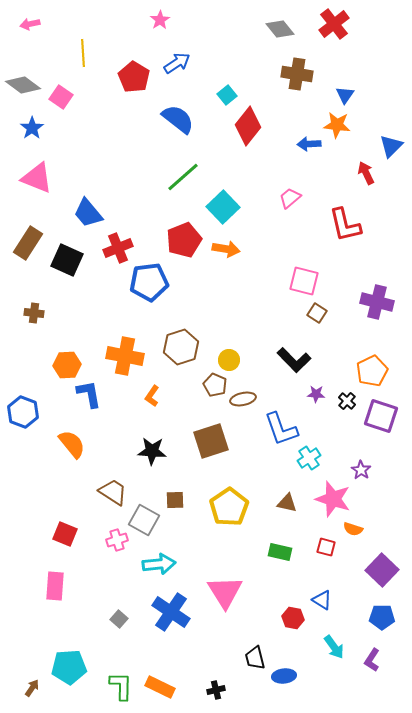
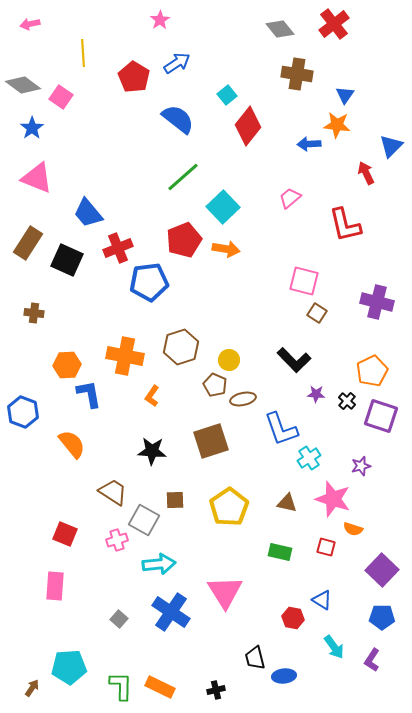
purple star at (361, 470): moved 4 px up; rotated 24 degrees clockwise
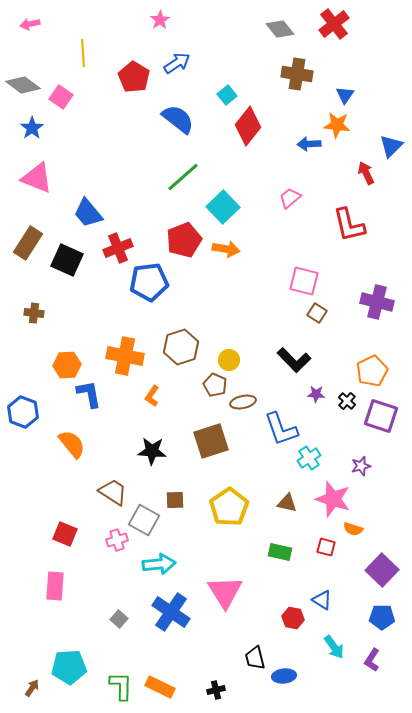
red L-shape at (345, 225): moved 4 px right
brown ellipse at (243, 399): moved 3 px down
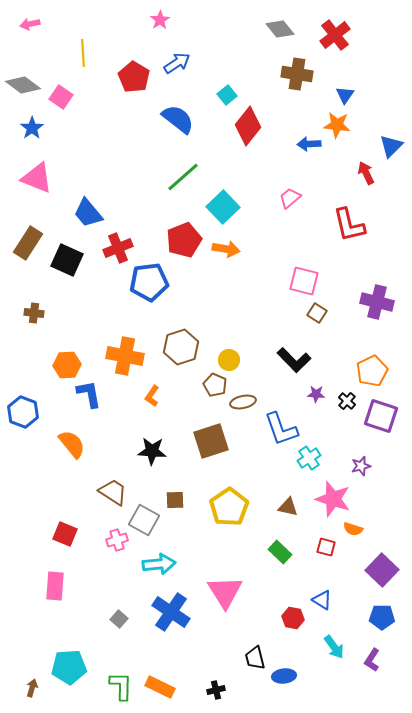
red cross at (334, 24): moved 1 px right, 11 px down
brown triangle at (287, 503): moved 1 px right, 4 px down
green rectangle at (280, 552): rotated 30 degrees clockwise
brown arrow at (32, 688): rotated 18 degrees counterclockwise
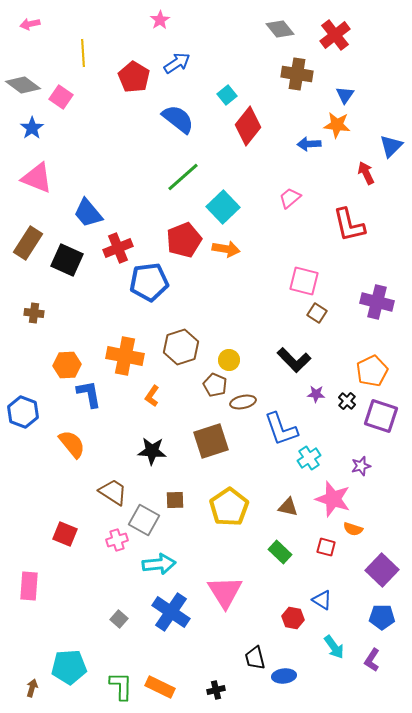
pink rectangle at (55, 586): moved 26 px left
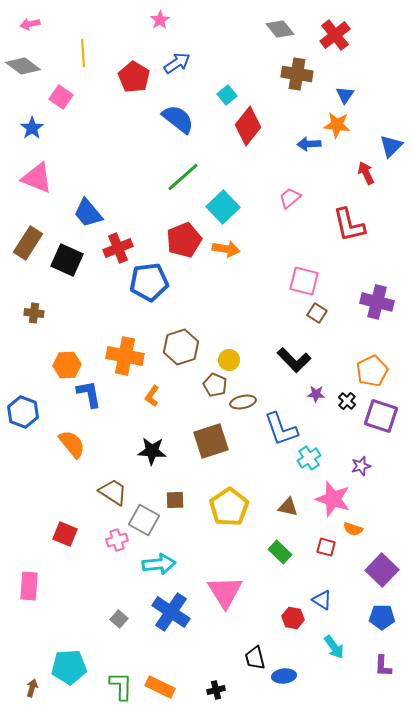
gray diamond at (23, 85): moved 19 px up
purple L-shape at (372, 660): moved 11 px right, 6 px down; rotated 30 degrees counterclockwise
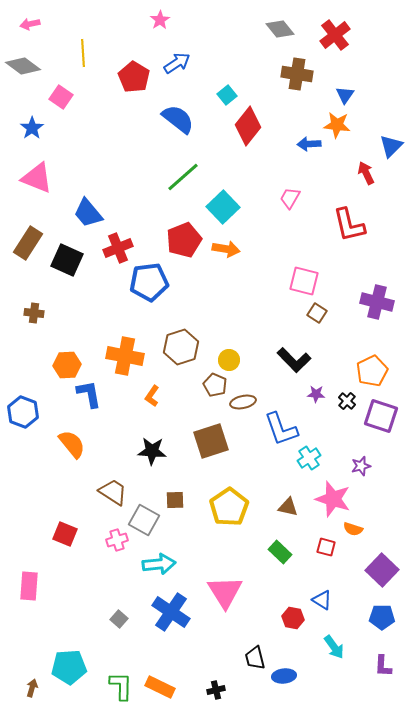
pink trapezoid at (290, 198): rotated 20 degrees counterclockwise
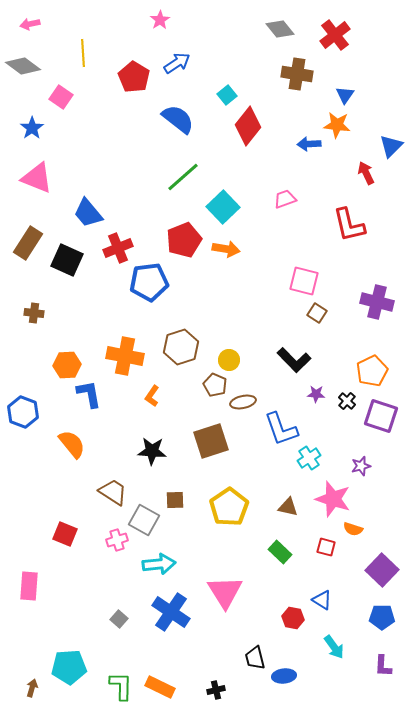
pink trapezoid at (290, 198): moved 5 px left, 1 px down; rotated 40 degrees clockwise
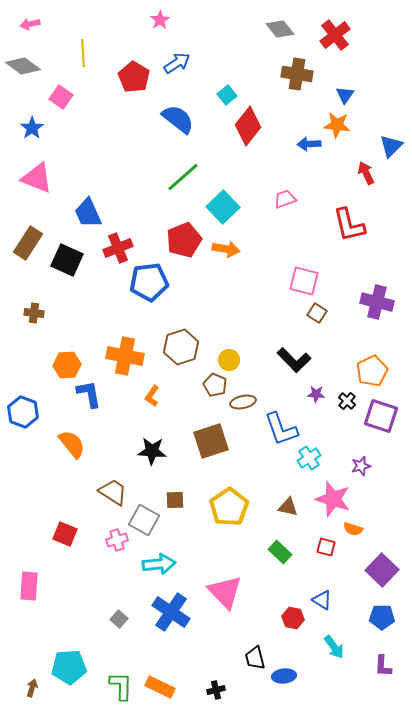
blue trapezoid at (88, 213): rotated 16 degrees clockwise
pink triangle at (225, 592): rotated 12 degrees counterclockwise
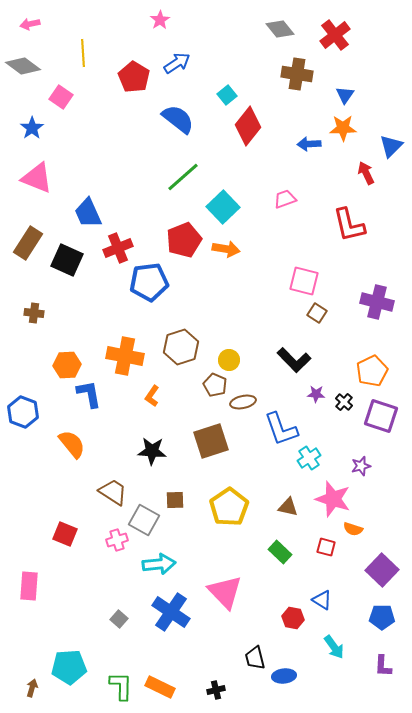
orange star at (337, 125): moved 6 px right, 3 px down; rotated 8 degrees counterclockwise
black cross at (347, 401): moved 3 px left, 1 px down
